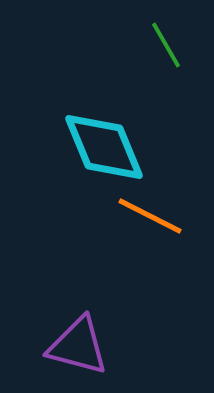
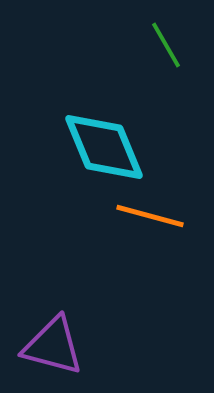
orange line: rotated 12 degrees counterclockwise
purple triangle: moved 25 px left
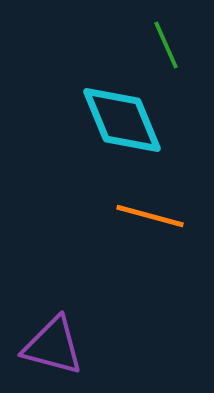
green line: rotated 6 degrees clockwise
cyan diamond: moved 18 px right, 27 px up
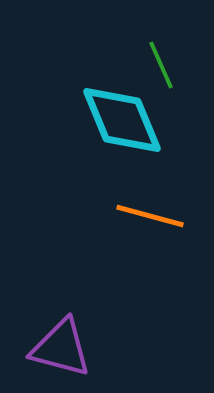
green line: moved 5 px left, 20 px down
purple triangle: moved 8 px right, 2 px down
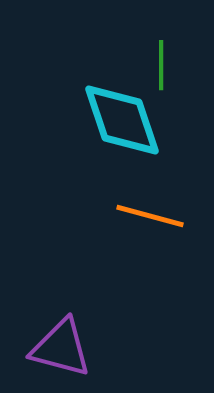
green line: rotated 24 degrees clockwise
cyan diamond: rotated 4 degrees clockwise
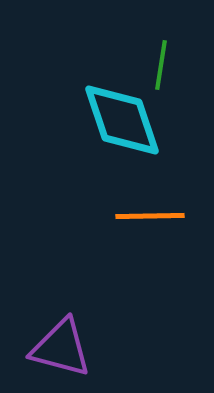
green line: rotated 9 degrees clockwise
orange line: rotated 16 degrees counterclockwise
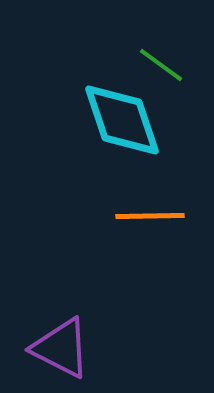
green line: rotated 63 degrees counterclockwise
purple triangle: rotated 12 degrees clockwise
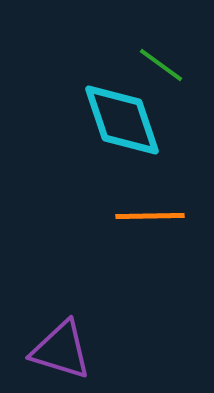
purple triangle: moved 2 px down; rotated 10 degrees counterclockwise
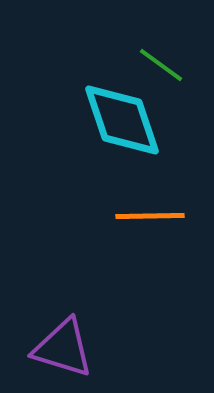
purple triangle: moved 2 px right, 2 px up
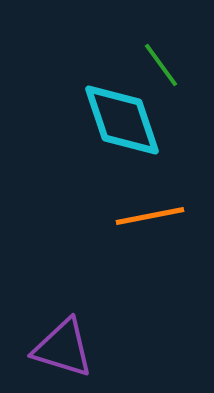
green line: rotated 18 degrees clockwise
orange line: rotated 10 degrees counterclockwise
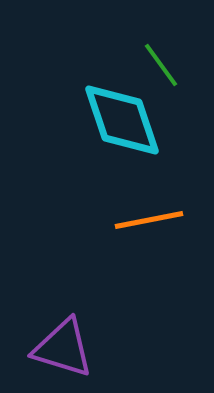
orange line: moved 1 px left, 4 px down
